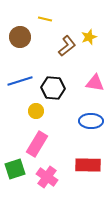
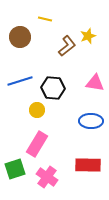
yellow star: moved 1 px left, 1 px up
yellow circle: moved 1 px right, 1 px up
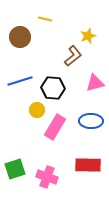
brown L-shape: moved 6 px right, 10 px down
pink triangle: rotated 24 degrees counterclockwise
pink rectangle: moved 18 px right, 17 px up
pink cross: rotated 15 degrees counterclockwise
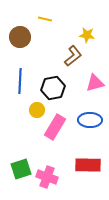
yellow star: moved 1 px left, 1 px up; rotated 28 degrees clockwise
blue line: rotated 70 degrees counterclockwise
black hexagon: rotated 15 degrees counterclockwise
blue ellipse: moved 1 px left, 1 px up
green square: moved 6 px right
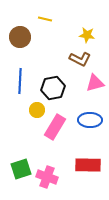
brown L-shape: moved 7 px right, 3 px down; rotated 65 degrees clockwise
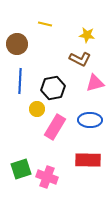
yellow line: moved 5 px down
brown circle: moved 3 px left, 7 px down
yellow circle: moved 1 px up
red rectangle: moved 5 px up
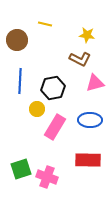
brown circle: moved 4 px up
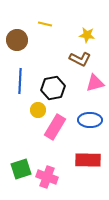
yellow circle: moved 1 px right, 1 px down
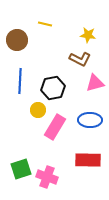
yellow star: moved 1 px right
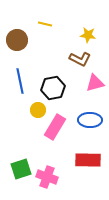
blue line: rotated 15 degrees counterclockwise
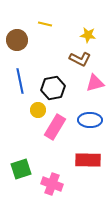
pink cross: moved 5 px right, 7 px down
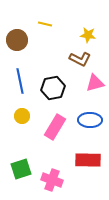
yellow circle: moved 16 px left, 6 px down
pink cross: moved 4 px up
